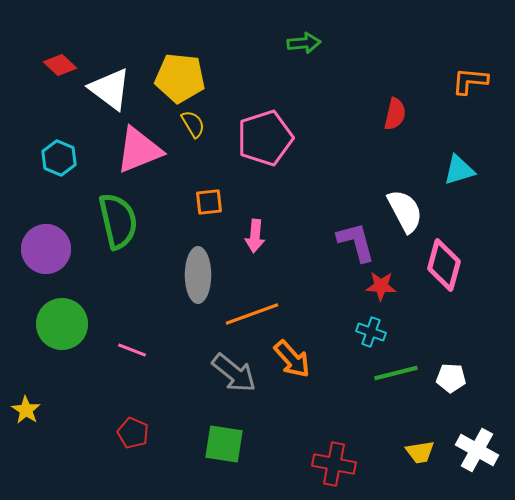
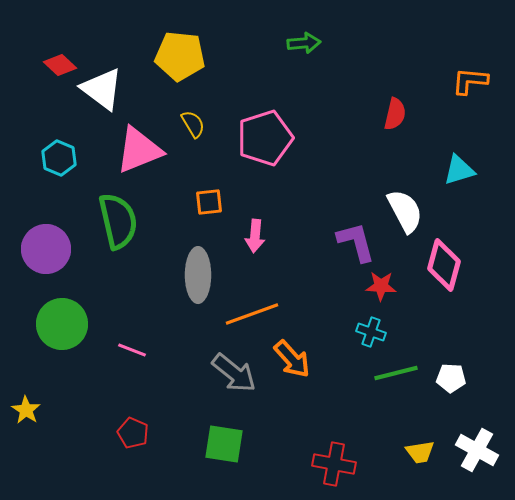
yellow pentagon: moved 22 px up
white triangle: moved 8 px left
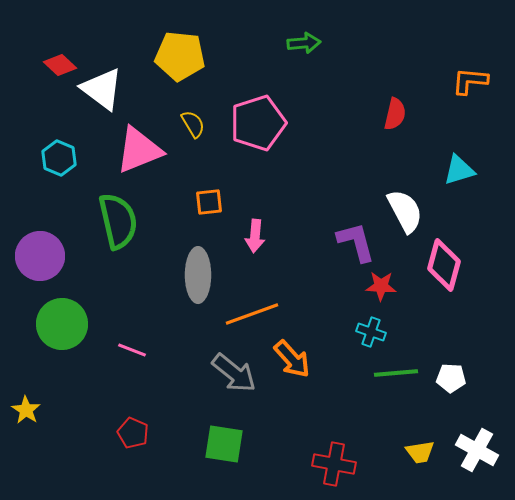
pink pentagon: moved 7 px left, 15 px up
purple circle: moved 6 px left, 7 px down
green line: rotated 9 degrees clockwise
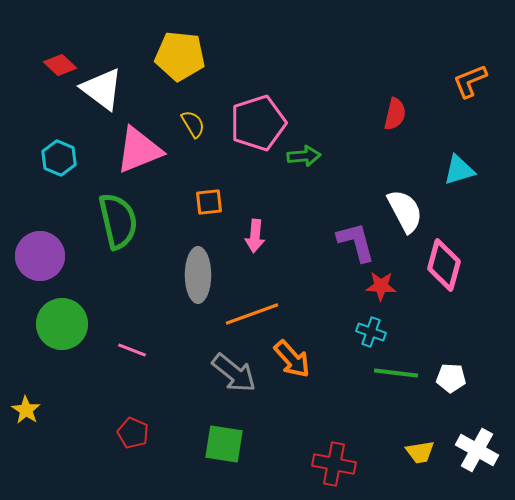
green arrow: moved 113 px down
orange L-shape: rotated 27 degrees counterclockwise
green line: rotated 12 degrees clockwise
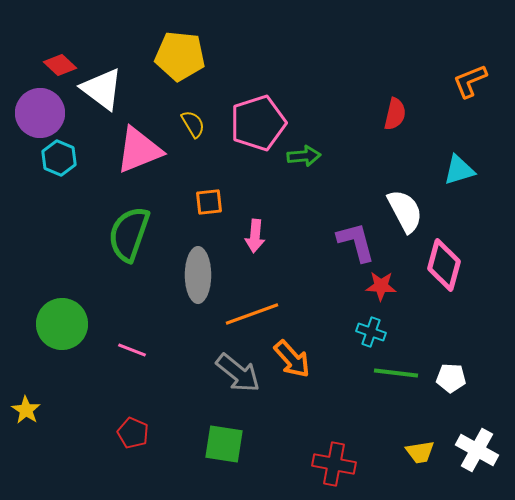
green semicircle: moved 11 px right, 13 px down; rotated 148 degrees counterclockwise
purple circle: moved 143 px up
gray arrow: moved 4 px right
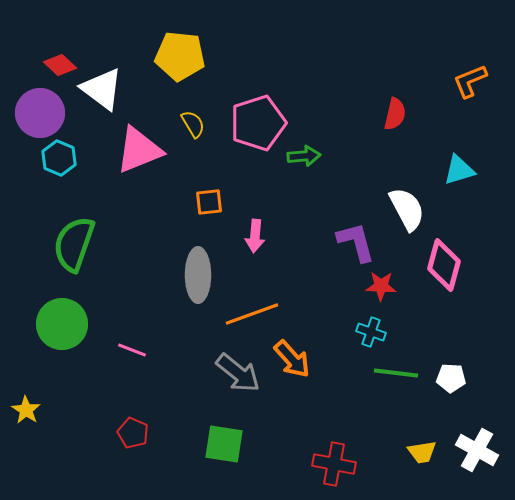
white semicircle: moved 2 px right, 2 px up
green semicircle: moved 55 px left, 10 px down
yellow trapezoid: moved 2 px right
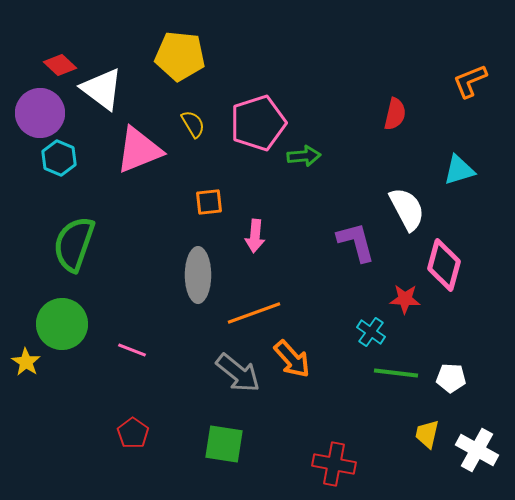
red star: moved 24 px right, 13 px down
orange line: moved 2 px right, 1 px up
cyan cross: rotated 16 degrees clockwise
yellow star: moved 48 px up
red pentagon: rotated 12 degrees clockwise
yellow trapezoid: moved 5 px right, 18 px up; rotated 112 degrees clockwise
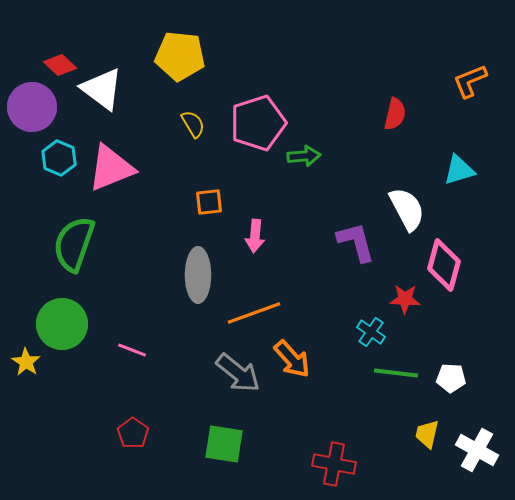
purple circle: moved 8 px left, 6 px up
pink triangle: moved 28 px left, 18 px down
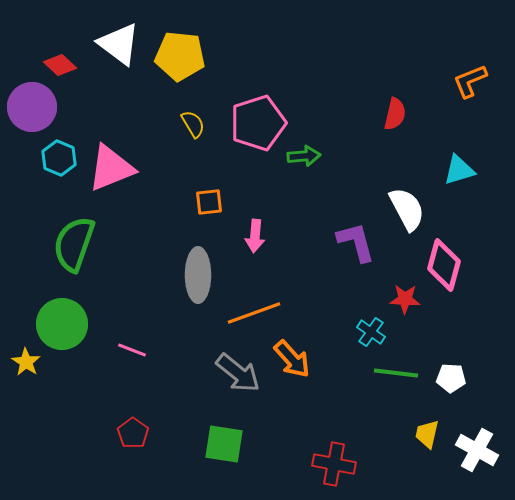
white triangle: moved 17 px right, 45 px up
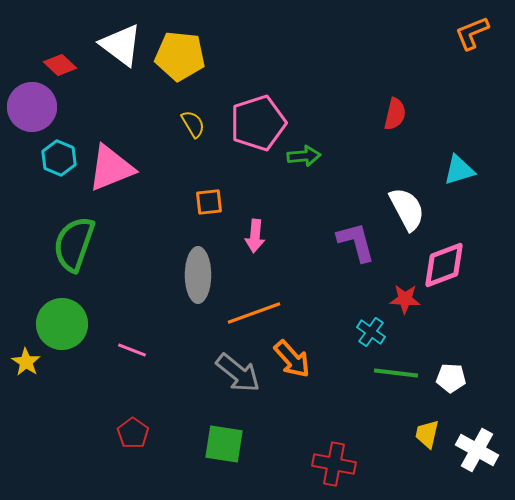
white triangle: moved 2 px right, 1 px down
orange L-shape: moved 2 px right, 48 px up
pink diamond: rotated 54 degrees clockwise
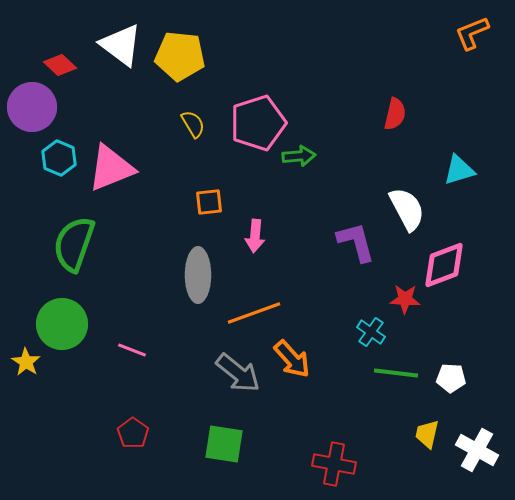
green arrow: moved 5 px left
